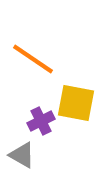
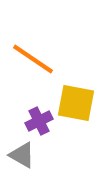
purple cross: moved 2 px left
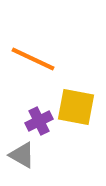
orange line: rotated 9 degrees counterclockwise
yellow square: moved 4 px down
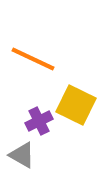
yellow square: moved 2 px up; rotated 15 degrees clockwise
